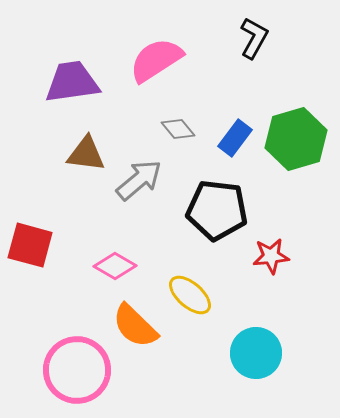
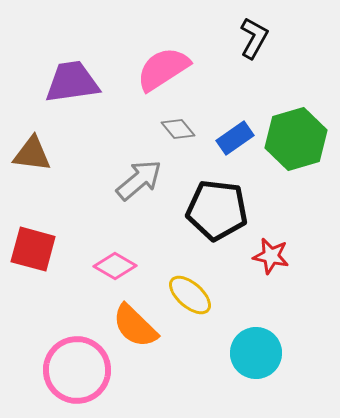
pink semicircle: moved 7 px right, 9 px down
blue rectangle: rotated 18 degrees clockwise
brown triangle: moved 54 px left
red square: moved 3 px right, 4 px down
red star: rotated 18 degrees clockwise
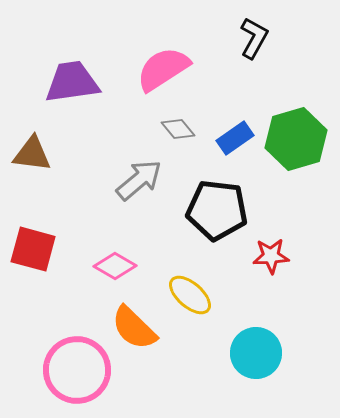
red star: rotated 15 degrees counterclockwise
orange semicircle: moved 1 px left, 2 px down
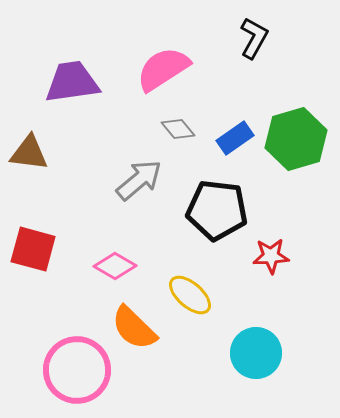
brown triangle: moved 3 px left, 1 px up
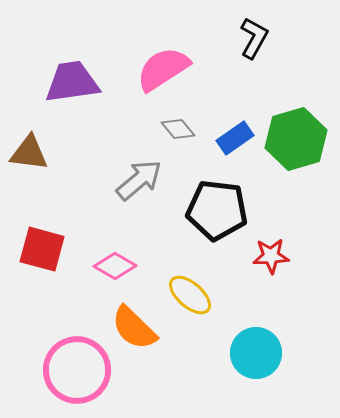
red square: moved 9 px right
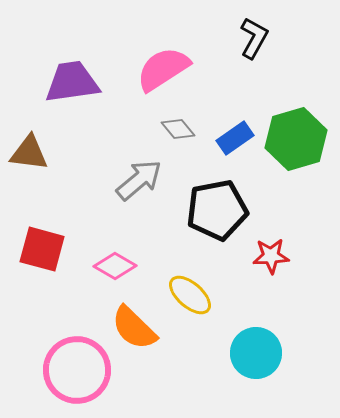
black pentagon: rotated 18 degrees counterclockwise
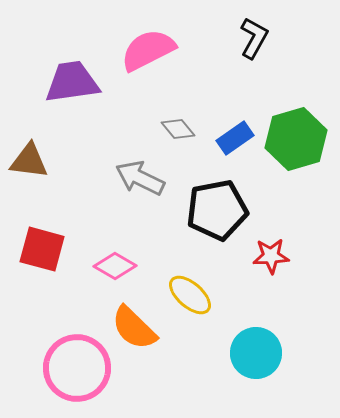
pink semicircle: moved 15 px left, 19 px up; rotated 6 degrees clockwise
brown triangle: moved 8 px down
gray arrow: moved 1 px right, 2 px up; rotated 114 degrees counterclockwise
pink circle: moved 2 px up
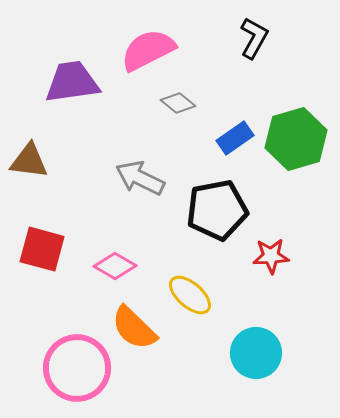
gray diamond: moved 26 px up; rotated 12 degrees counterclockwise
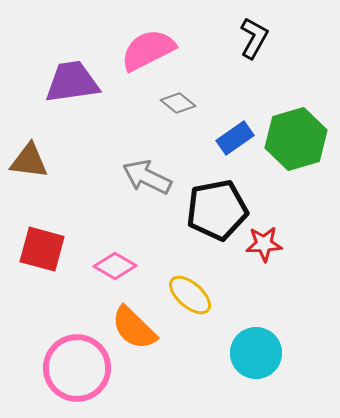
gray arrow: moved 7 px right, 1 px up
red star: moved 7 px left, 12 px up
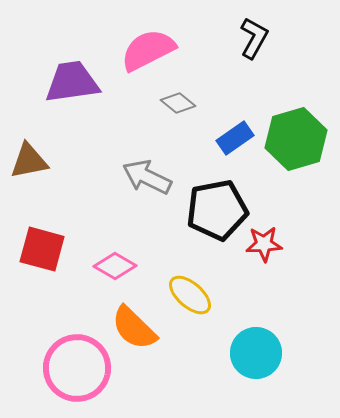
brown triangle: rotated 18 degrees counterclockwise
